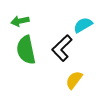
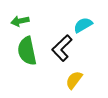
green semicircle: moved 1 px right, 1 px down
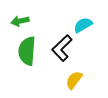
green semicircle: rotated 16 degrees clockwise
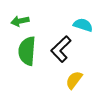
cyan semicircle: rotated 48 degrees clockwise
black L-shape: moved 1 px left, 1 px down
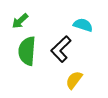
green arrow: rotated 30 degrees counterclockwise
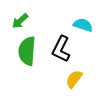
black L-shape: rotated 20 degrees counterclockwise
yellow semicircle: moved 1 px up
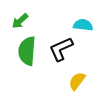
cyan semicircle: rotated 12 degrees counterclockwise
black L-shape: rotated 40 degrees clockwise
yellow semicircle: moved 3 px right, 2 px down
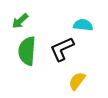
black L-shape: moved 1 px right
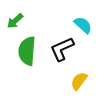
green arrow: moved 5 px left
cyan semicircle: rotated 36 degrees clockwise
yellow semicircle: moved 2 px right
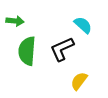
green arrow: rotated 132 degrees counterclockwise
